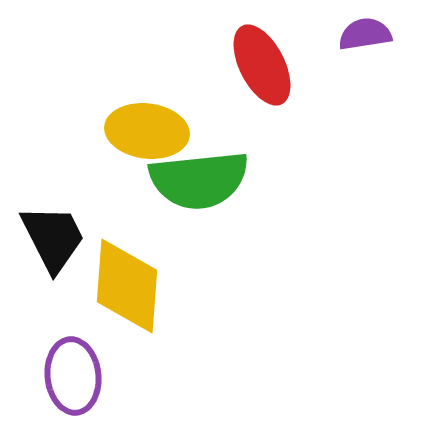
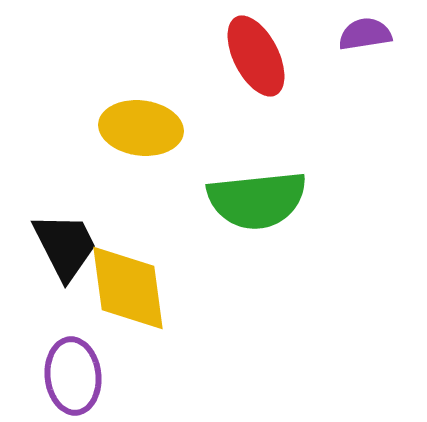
red ellipse: moved 6 px left, 9 px up
yellow ellipse: moved 6 px left, 3 px up
green semicircle: moved 58 px right, 20 px down
black trapezoid: moved 12 px right, 8 px down
yellow diamond: moved 1 px right, 2 px down; rotated 12 degrees counterclockwise
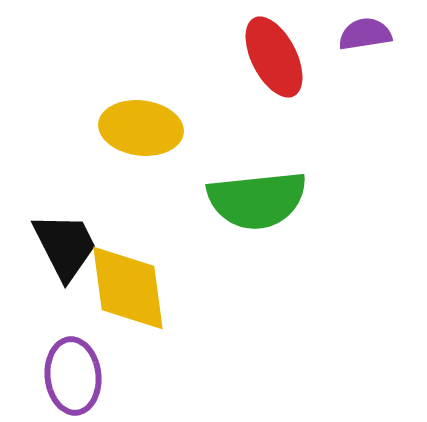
red ellipse: moved 18 px right, 1 px down
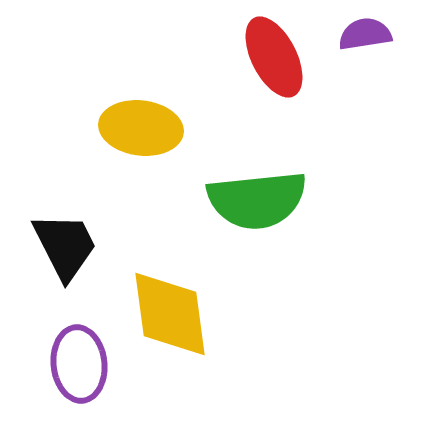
yellow diamond: moved 42 px right, 26 px down
purple ellipse: moved 6 px right, 12 px up
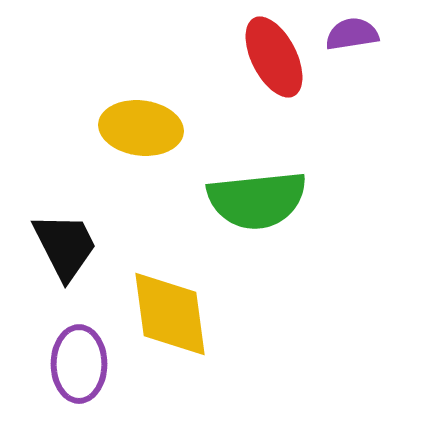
purple semicircle: moved 13 px left
purple ellipse: rotated 6 degrees clockwise
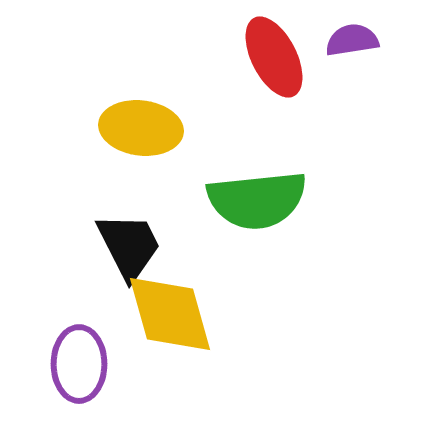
purple semicircle: moved 6 px down
black trapezoid: moved 64 px right
yellow diamond: rotated 8 degrees counterclockwise
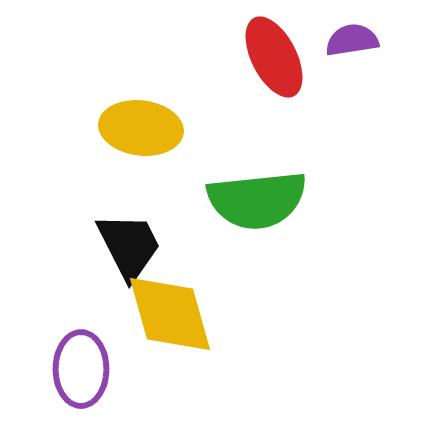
purple ellipse: moved 2 px right, 5 px down
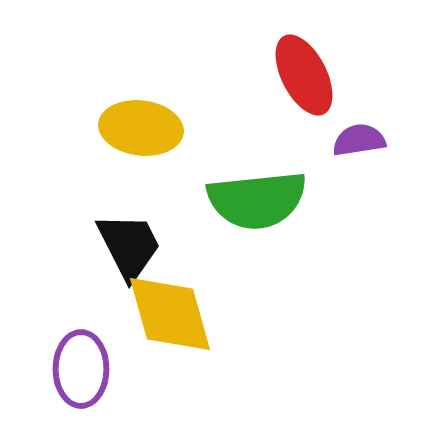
purple semicircle: moved 7 px right, 100 px down
red ellipse: moved 30 px right, 18 px down
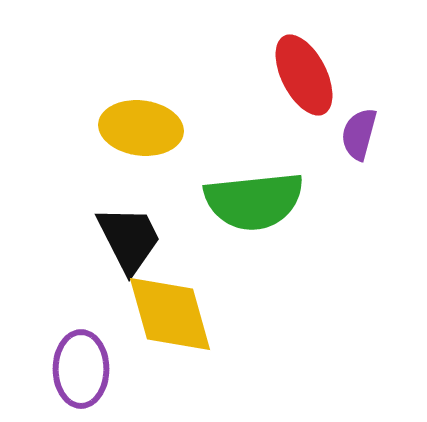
purple semicircle: moved 6 px up; rotated 66 degrees counterclockwise
green semicircle: moved 3 px left, 1 px down
black trapezoid: moved 7 px up
